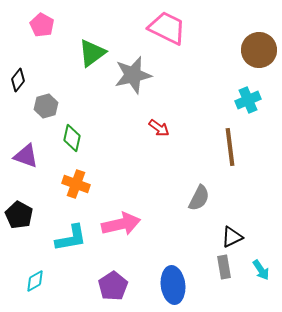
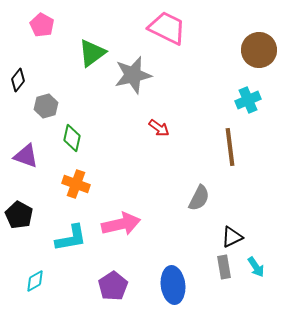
cyan arrow: moved 5 px left, 3 px up
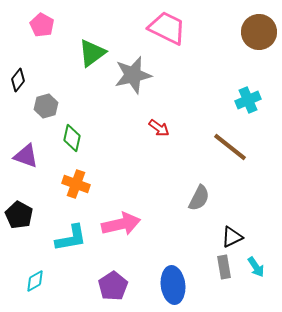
brown circle: moved 18 px up
brown line: rotated 45 degrees counterclockwise
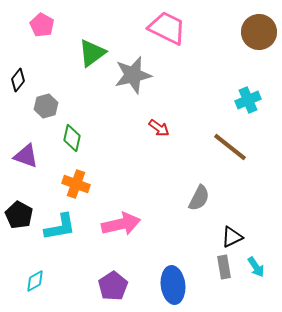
cyan L-shape: moved 11 px left, 11 px up
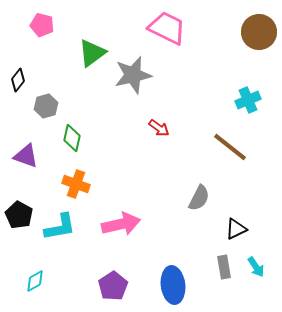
pink pentagon: rotated 15 degrees counterclockwise
black triangle: moved 4 px right, 8 px up
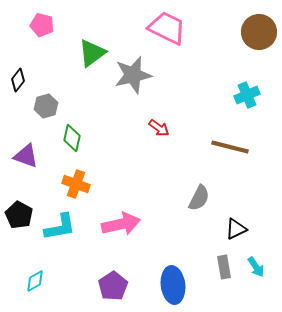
cyan cross: moved 1 px left, 5 px up
brown line: rotated 24 degrees counterclockwise
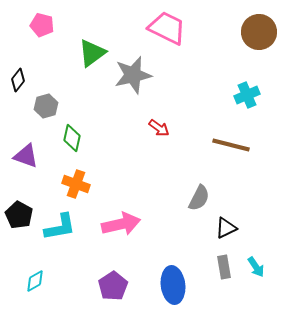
brown line: moved 1 px right, 2 px up
black triangle: moved 10 px left, 1 px up
